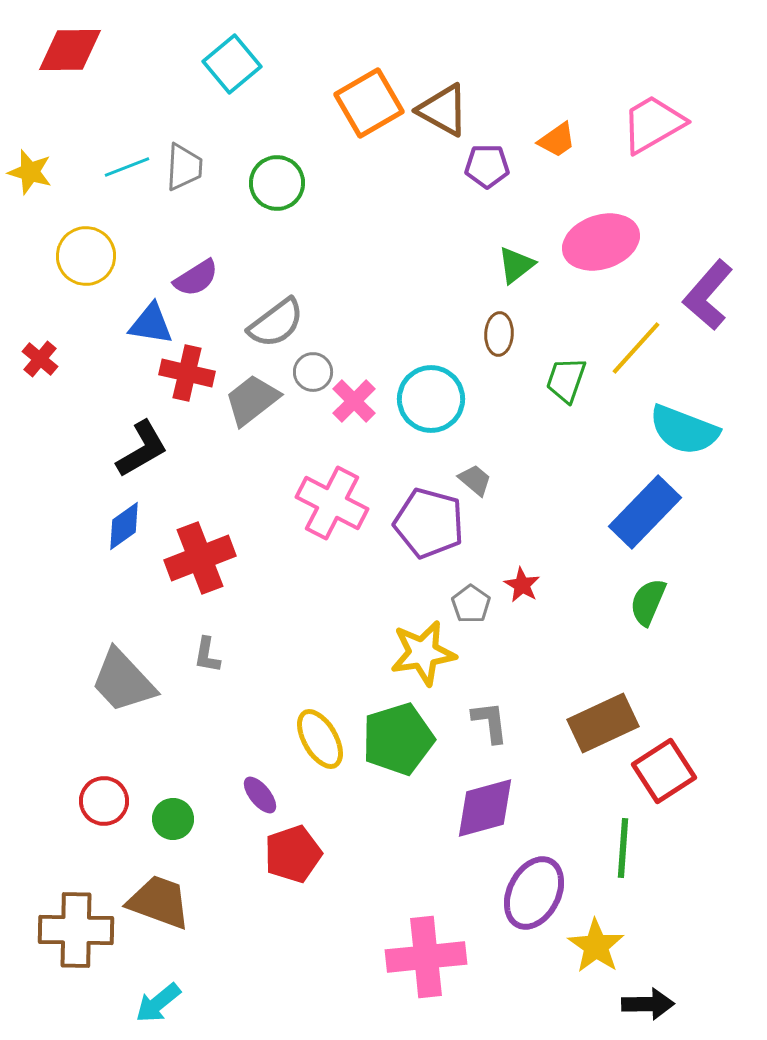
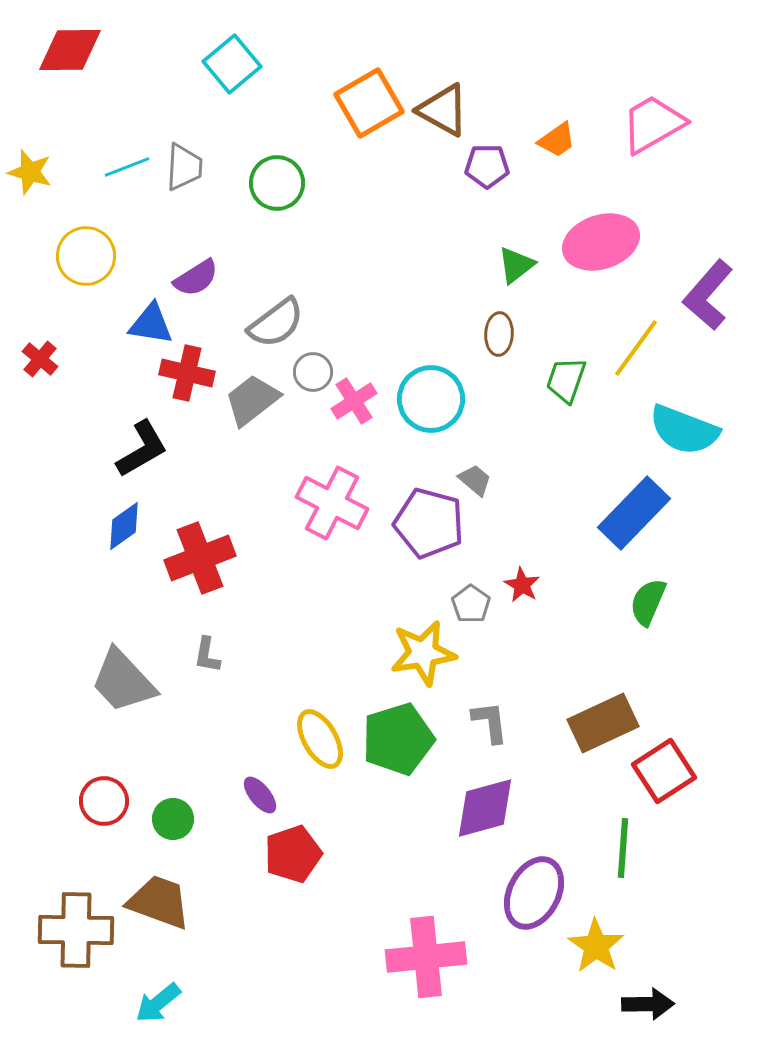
yellow line at (636, 348): rotated 6 degrees counterclockwise
pink cross at (354, 401): rotated 12 degrees clockwise
blue rectangle at (645, 512): moved 11 px left, 1 px down
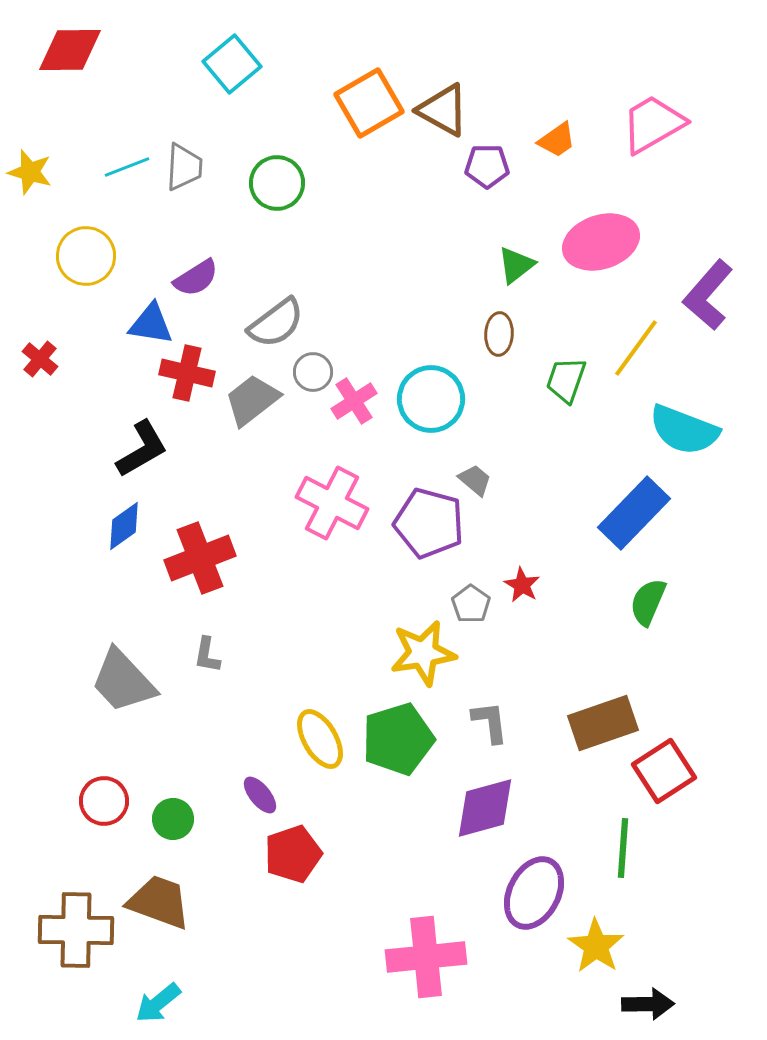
brown rectangle at (603, 723): rotated 6 degrees clockwise
